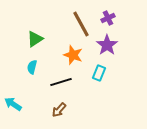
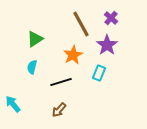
purple cross: moved 3 px right; rotated 24 degrees counterclockwise
orange star: rotated 24 degrees clockwise
cyan arrow: rotated 18 degrees clockwise
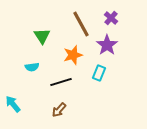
green triangle: moved 7 px right, 3 px up; rotated 30 degrees counterclockwise
orange star: rotated 12 degrees clockwise
cyan semicircle: rotated 112 degrees counterclockwise
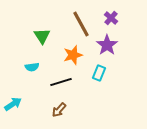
cyan arrow: rotated 96 degrees clockwise
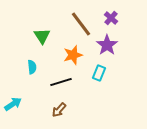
brown line: rotated 8 degrees counterclockwise
cyan semicircle: rotated 88 degrees counterclockwise
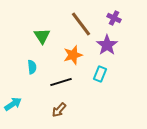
purple cross: moved 3 px right; rotated 16 degrees counterclockwise
cyan rectangle: moved 1 px right, 1 px down
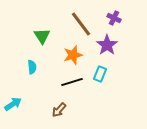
black line: moved 11 px right
